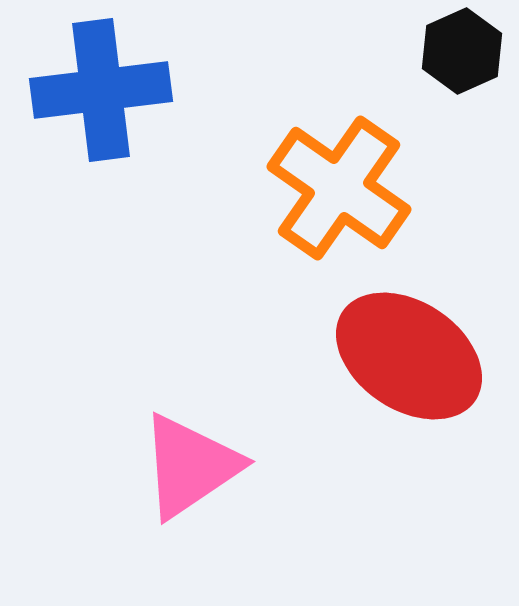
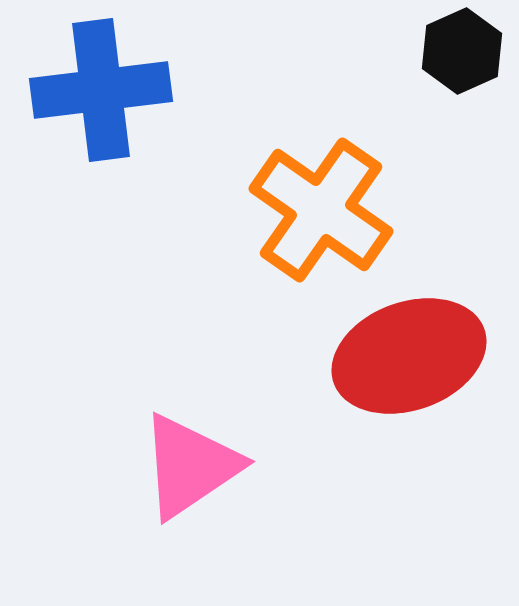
orange cross: moved 18 px left, 22 px down
red ellipse: rotated 54 degrees counterclockwise
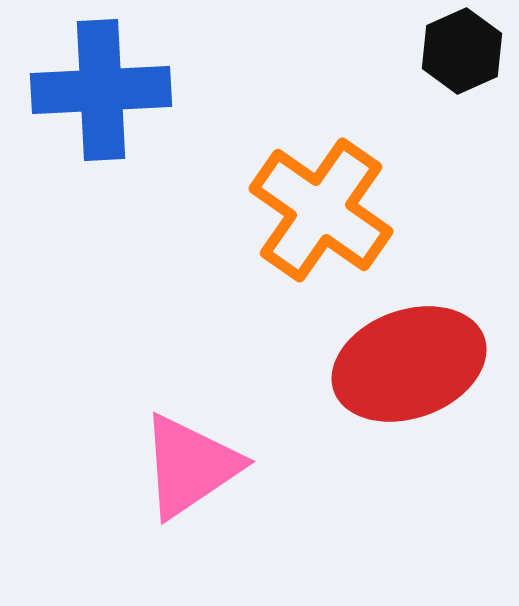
blue cross: rotated 4 degrees clockwise
red ellipse: moved 8 px down
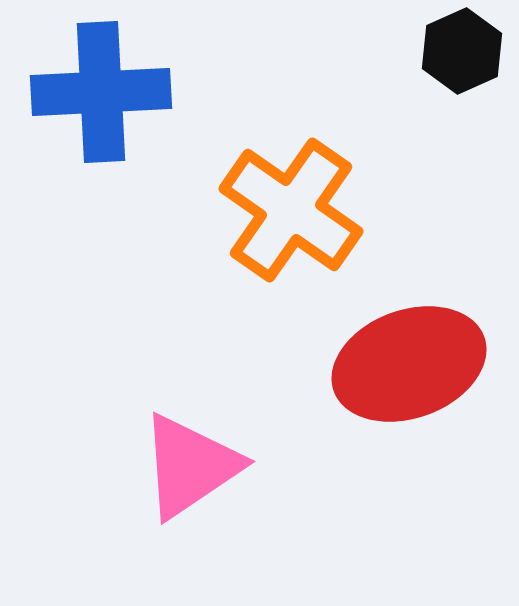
blue cross: moved 2 px down
orange cross: moved 30 px left
